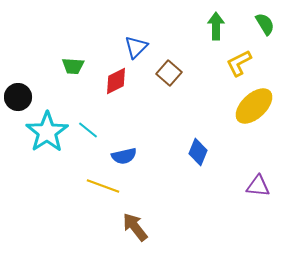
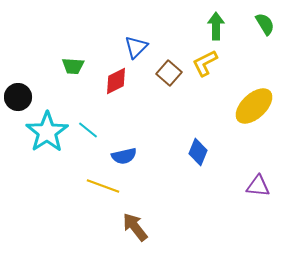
yellow L-shape: moved 34 px left
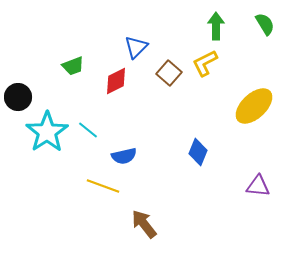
green trapezoid: rotated 25 degrees counterclockwise
brown arrow: moved 9 px right, 3 px up
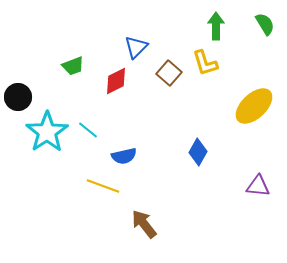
yellow L-shape: rotated 80 degrees counterclockwise
blue diamond: rotated 8 degrees clockwise
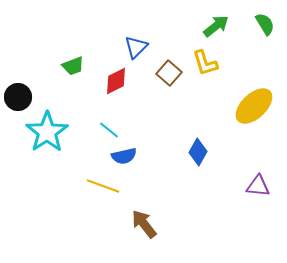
green arrow: rotated 52 degrees clockwise
cyan line: moved 21 px right
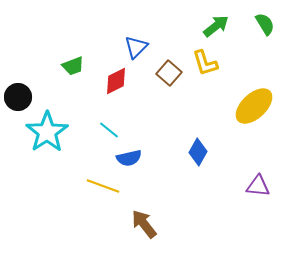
blue semicircle: moved 5 px right, 2 px down
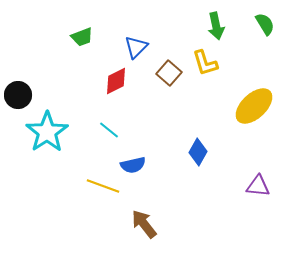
green arrow: rotated 116 degrees clockwise
green trapezoid: moved 9 px right, 29 px up
black circle: moved 2 px up
blue semicircle: moved 4 px right, 7 px down
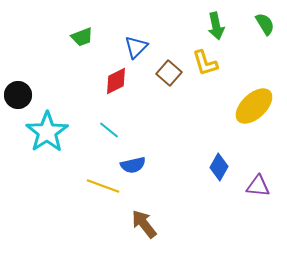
blue diamond: moved 21 px right, 15 px down
